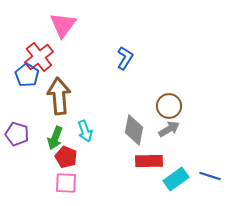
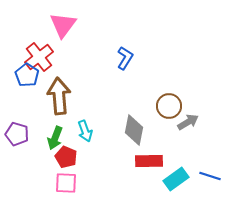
gray arrow: moved 19 px right, 7 px up
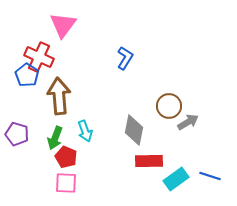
red cross: rotated 28 degrees counterclockwise
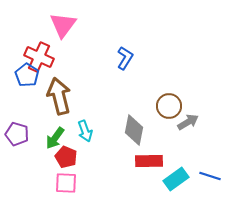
brown arrow: rotated 9 degrees counterclockwise
green arrow: rotated 15 degrees clockwise
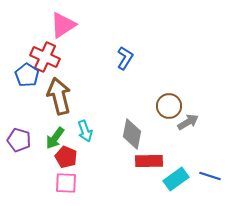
pink triangle: rotated 20 degrees clockwise
red cross: moved 6 px right
gray diamond: moved 2 px left, 4 px down
purple pentagon: moved 2 px right, 6 px down
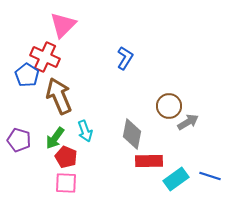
pink triangle: rotated 12 degrees counterclockwise
brown arrow: rotated 9 degrees counterclockwise
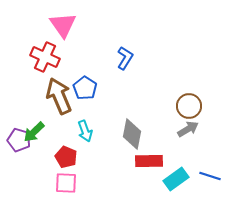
pink triangle: rotated 20 degrees counterclockwise
blue pentagon: moved 58 px right, 13 px down
brown circle: moved 20 px right
gray arrow: moved 7 px down
green arrow: moved 21 px left, 6 px up; rotated 10 degrees clockwise
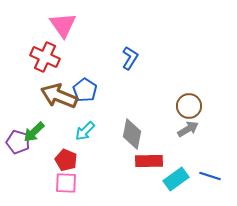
blue L-shape: moved 5 px right
blue pentagon: moved 2 px down
brown arrow: rotated 45 degrees counterclockwise
cyan arrow: rotated 65 degrees clockwise
purple pentagon: moved 1 px left, 2 px down
red pentagon: moved 3 px down
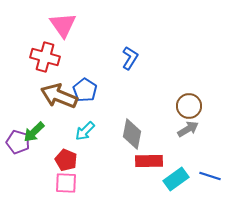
red cross: rotated 8 degrees counterclockwise
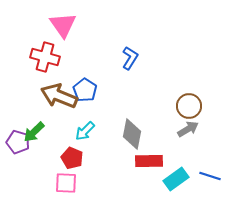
red pentagon: moved 6 px right, 2 px up
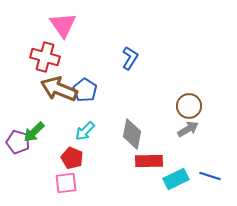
brown arrow: moved 7 px up
cyan rectangle: rotated 10 degrees clockwise
pink square: rotated 10 degrees counterclockwise
